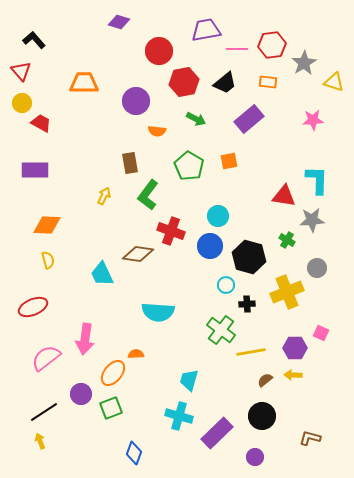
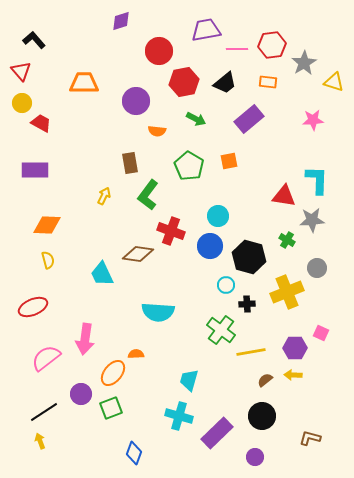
purple diamond at (119, 22): moved 2 px right, 1 px up; rotated 35 degrees counterclockwise
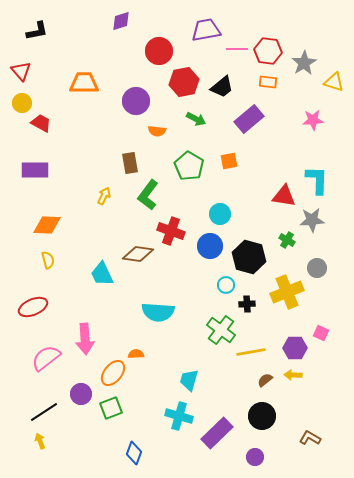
black L-shape at (34, 40): moved 3 px right, 9 px up; rotated 120 degrees clockwise
red hexagon at (272, 45): moved 4 px left, 6 px down; rotated 16 degrees clockwise
black trapezoid at (225, 83): moved 3 px left, 4 px down
cyan circle at (218, 216): moved 2 px right, 2 px up
pink arrow at (85, 339): rotated 12 degrees counterclockwise
brown L-shape at (310, 438): rotated 15 degrees clockwise
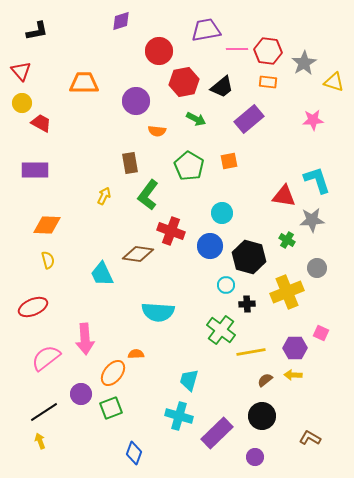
cyan L-shape at (317, 180): rotated 20 degrees counterclockwise
cyan circle at (220, 214): moved 2 px right, 1 px up
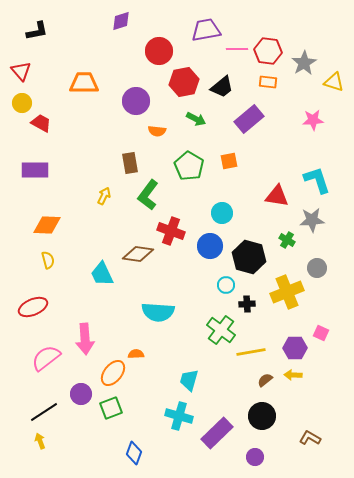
red triangle at (284, 196): moved 7 px left
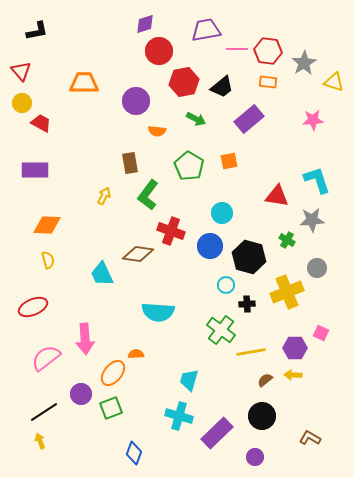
purple diamond at (121, 21): moved 24 px right, 3 px down
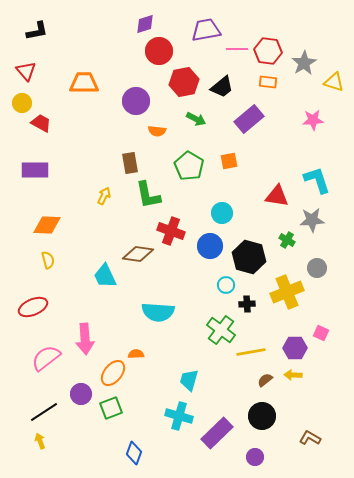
red triangle at (21, 71): moved 5 px right
green L-shape at (148, 195): rotated 48 degrees counterclockwise
cyan trapezoid at (102, 274): moved 3 px right, 2 px down
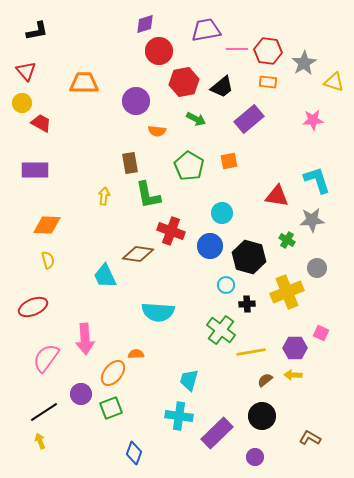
yellow arrow at (104, 196): rotated 18 degrees counterclockwise
pink semicircle at (46, 358): rotated 16 degrees counterclockwise
cyan cross at (179, 416): rotated 8 degrees counterclockwise
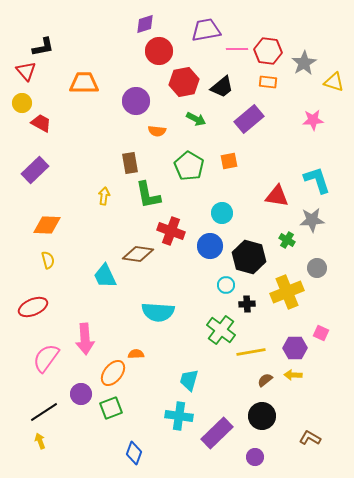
black L-shape at (37, 31): moved 6 px right, 16 px down
purple rectangle at (35, 170): rotated 44 degrees counterclockwise
